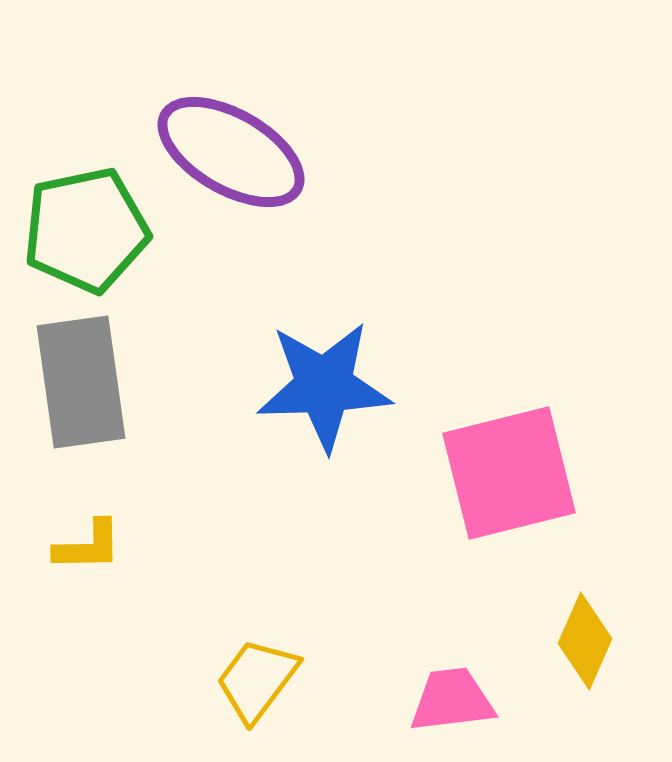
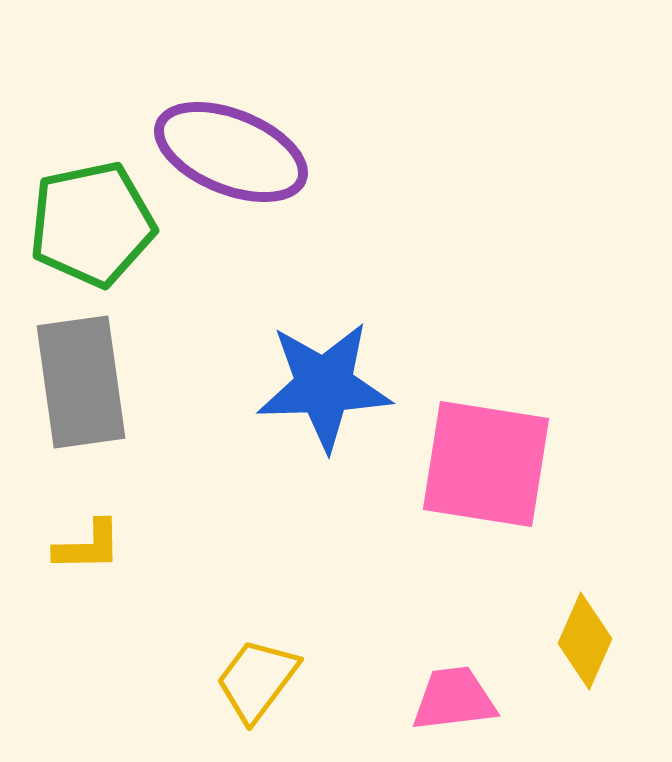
purple ellipse: rotated 8 degrees counterclockwise
green pentagon: moved 6 px right, 6 px up
pink square: moved 23 px left, 9 px up; rotated 23 degrees clockwise
pink trapezoid: moved 2 px right, 1 px up
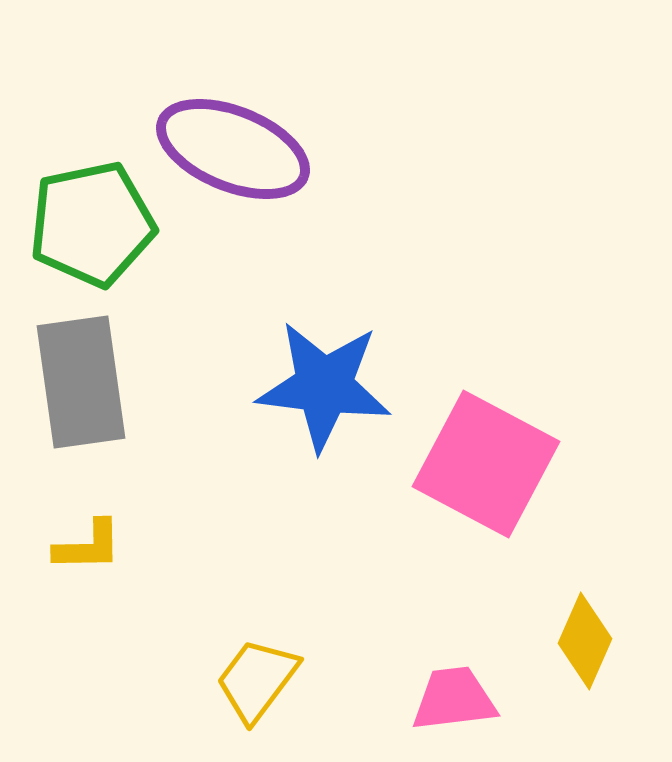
purple ellipse: moved 2 px right, 3 px up
blue star: rotated 9 degrees clockwise
pink square: rotated 19 degrees clockwise
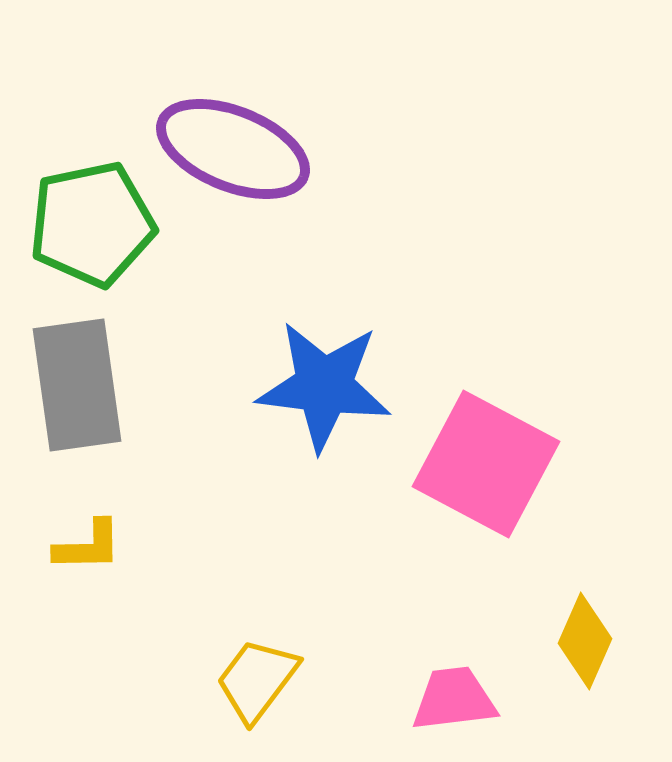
gray rectangle: moved 4 px left, 3 px down
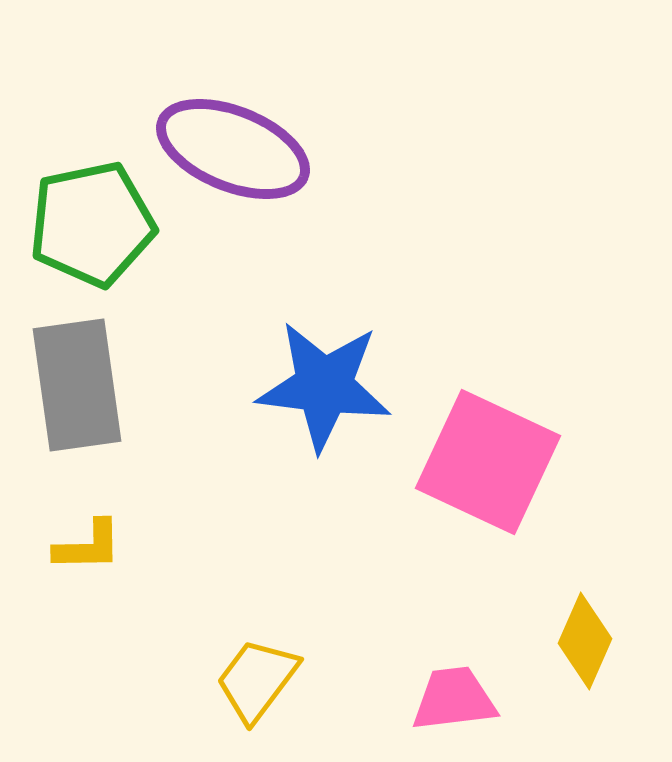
pink square: moved 2 px right, 2 px up; rotated 3 degrees counterclockwise
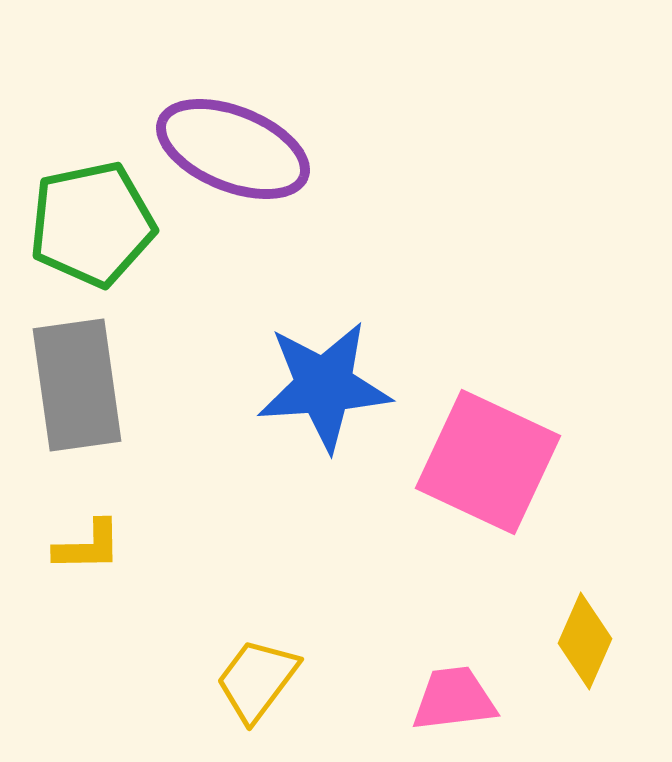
blue star: rotated 11 degrees counterclockwise
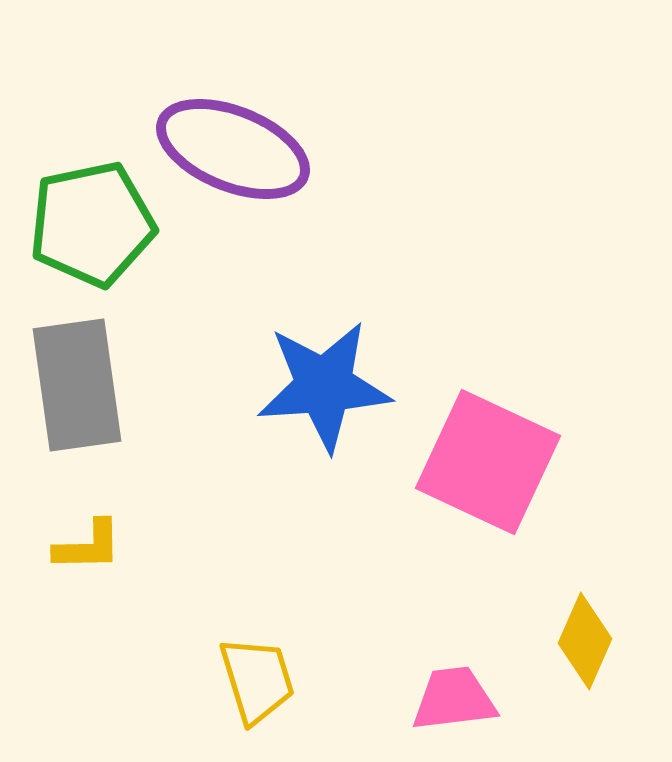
yellow trapezoid: rotated 126 degrees clockwise
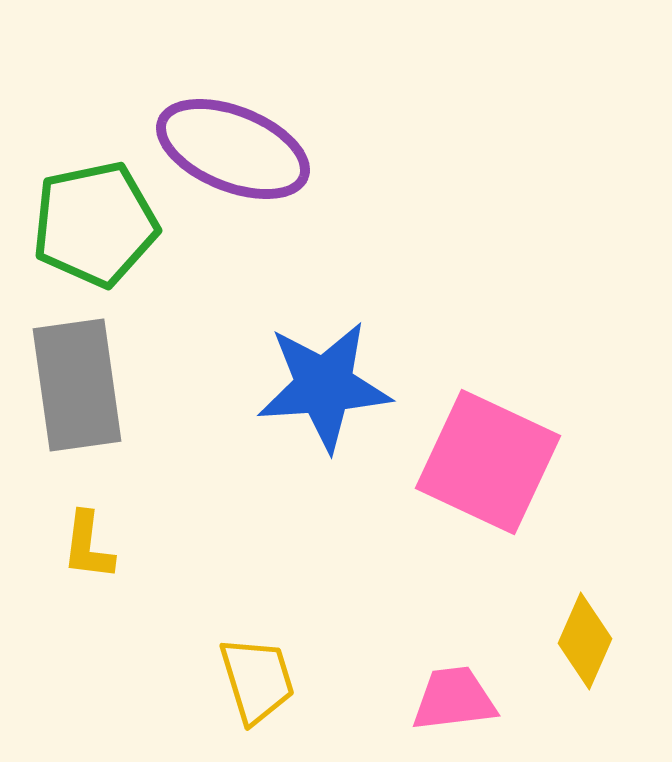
green pentagon: moved 3 px right
yellow L-shape: rotated 98 degrees clockwise
